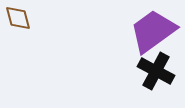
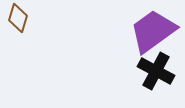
brown diamond: rotated 32 degrees clockwise
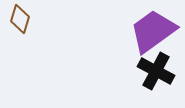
brown diamond: moved 2 px right, 1 px down
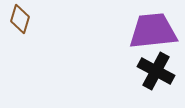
purple trapezoid: rotated 30 degrees clockwise
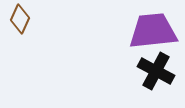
brown diamond: rotated 8 degrees clockwise
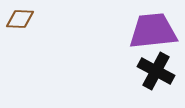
brown diamond: rotated 68 degrees clockwise
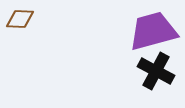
purple trapezoid: rotated 9 degrees counterclockwise
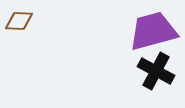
brown diamond: moved 1 px left, 2 px down
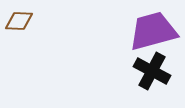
black cross: moved 4 px left
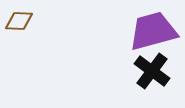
black cross: rotated 9 degrees clockwise
